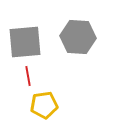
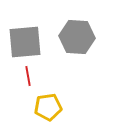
gray hexagon: moved 1 px left
yellow pentagon: moved 4 px right, 2 px down
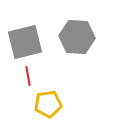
gray square: rotated 9 degrees counterclockwise
yellow pentagon: moved 3 px up
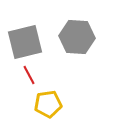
red line: moved 1 px right, 1 px up; rotated 18 degrees counterclockwise
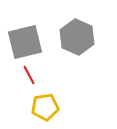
gray hexagon: rotated 20 degrees clockwise
yellow pentagon: moved 3 px left, 3 px down
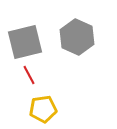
yellow pentagon: moved 2 px left, 2 px down
